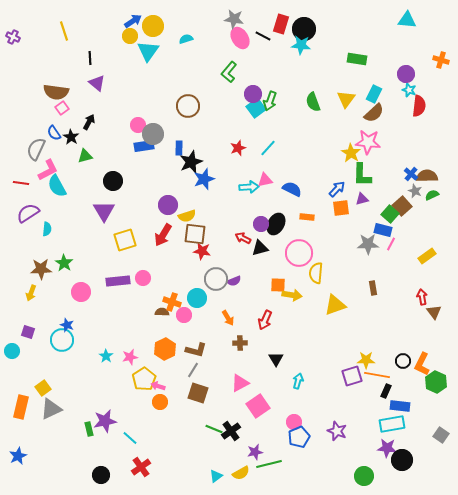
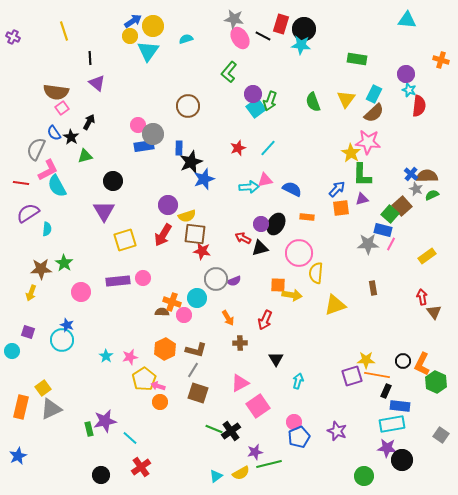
gray star at (415, 191): moved 1 px right, 2 px up
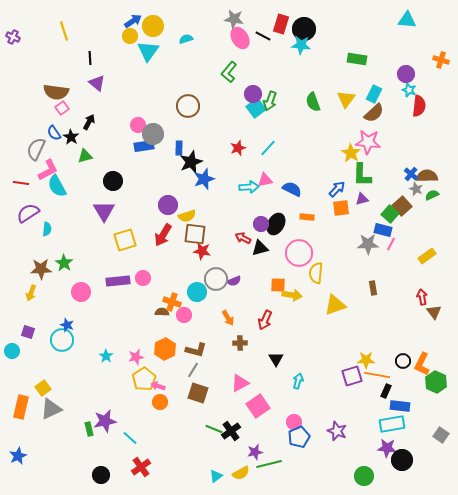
cyan circle at (197, 298): moved 6 px up
pink star at (130, 357): moved 6 px right
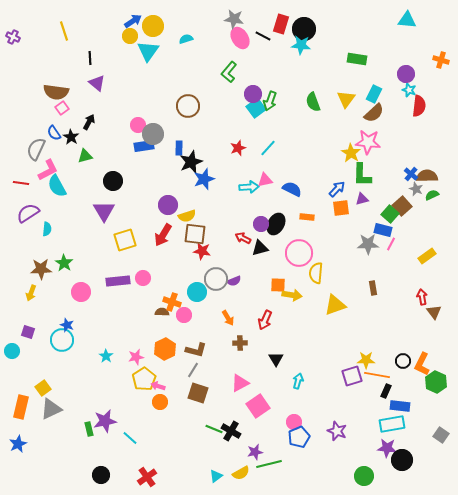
black cross at (231, 431): rotated 24 degrees counterclockwise
blue star at (18, 456): moved 12 px up
red cross at (141, 467): moved 6 px right, 10 px down
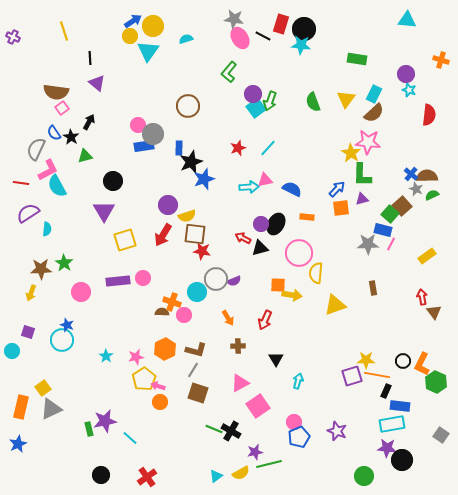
red semicircle at (419, 106): moved 10 px right, 9 px down
brown cross at (240, 343): moved 2 px left, 3 px down
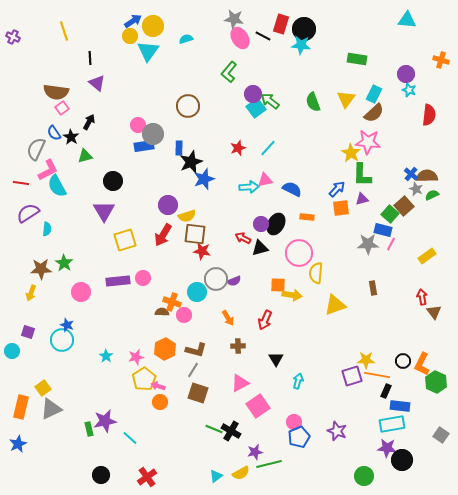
green arrow at (270, 101): rotated 108 degrees clockwise
brown square at (402, 206): moved 2 px right
